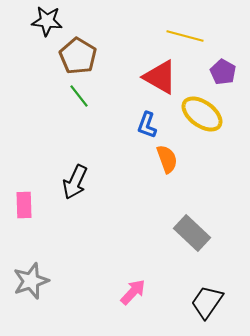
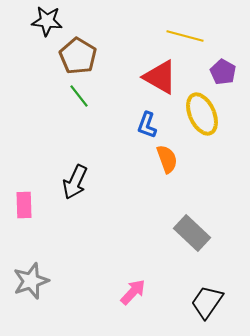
yellow ellipse: rotated 30 degrees clockwise
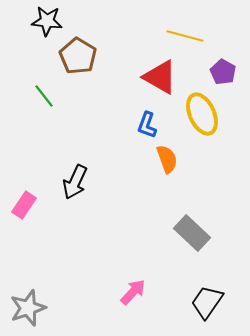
green line: moved 35 px left
pink rectangle: rotated 36 degrees clockwise
gray star: moved 3 px left, 27 px down
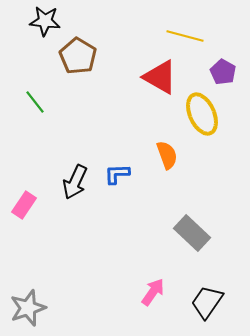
black star: moved 2 px left
green line: moved 9 px left, 6 px down
blue L-shape: moved 30 px left, 49 px down; rotated 68 degrees clockwise
orange semicircle: moved 4 px up
pink arrow: moved 20 px right; rotated 8 degrees counterclockwise
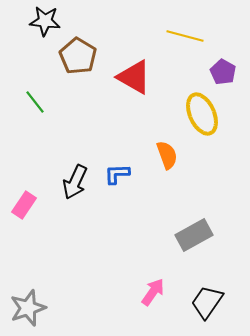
red triangle: moved 26 px left
gray rectangle: moved 2 px right, 2 px down; rotated 72 degrees counterclockwise
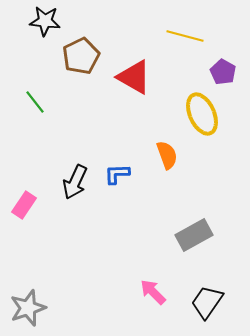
brown pentagon: moved 3 px right; rotated 15 degrees clockwise
pink arrow: rotated 80 degrees counterclockwise
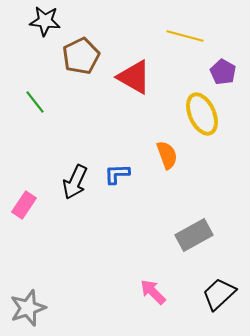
black trapezoid: moved 12 px right, 8 px up; rotated 12 degrees clockwise
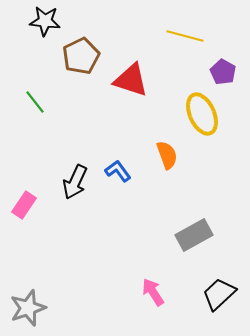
red triangle: moved 3 px left, 3 px down; rotated 12 degrees counterclockwise
blue L-shape: moved 1 px right, 3 px up; rotated 56 degrees clockwise
pink arrow: rotated 12 degrees clockwise
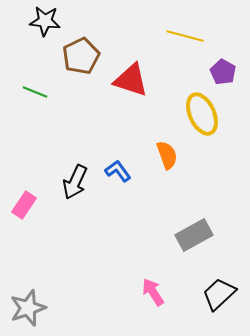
green line: moved 10 px up; rotated 30 degrees counterclockwise
